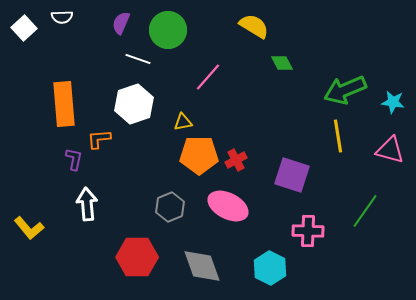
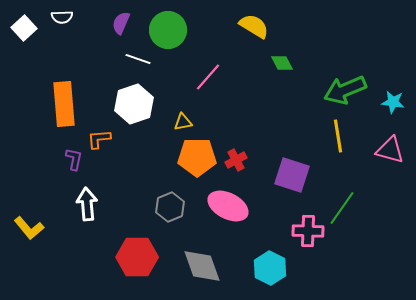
orange pentagon: moved 2 px left, 2 px down
green line: moved 23 px left, 3 px up
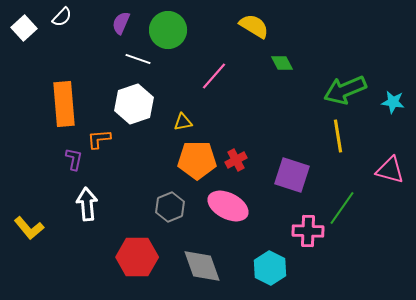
white semicircle: rotated 45 degrees counterclockwise
pink line: moved 6 px right, 1 px up
pink triangle: moved 20 px down
orange pentagon: moved 3 px down
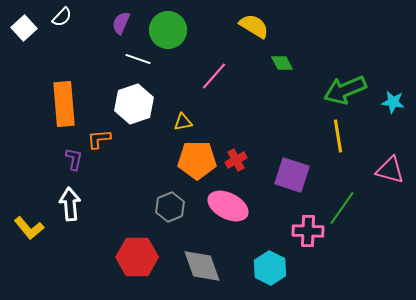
white arrow: moved 17 px left
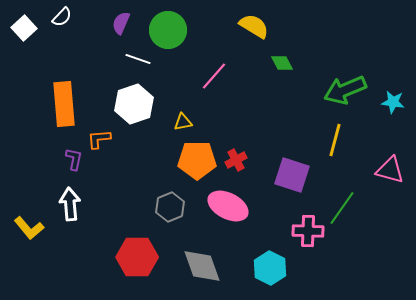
yellow line: moved 3 px left, 4 px down; rotated 24 degrees clockwise
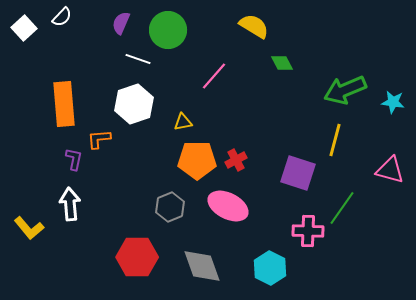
purple square: moved 6 px right, 2 px up
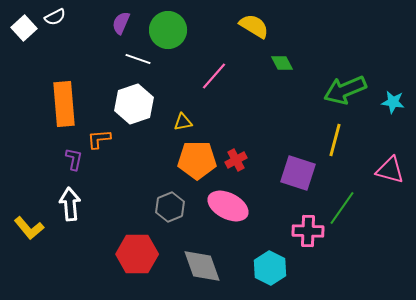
white semicircle: moved 7 px left; rotated 20 degrees clockwise
red hexagon: moved 3 px up
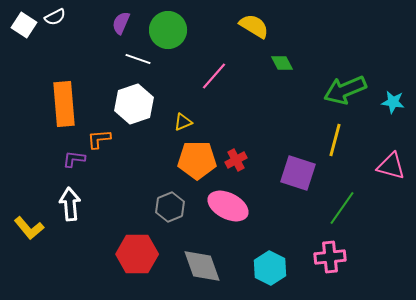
white square: moved 3 px up; rotated 15 degrees counterclockwise
yellow triangle: rotated 12 degrees counterclockwise
purple L-shape: rotated 95 degrees counterclockwise
pink triangle: moved 1 px right, 4 px up
pink cross: moved 22 px right, 26 px down; rotated 8 degrees counterclockwise
